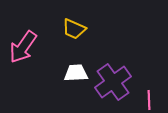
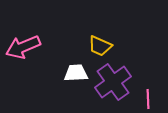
yellow trapezoid: moved 26 px right, 17 px down
pink arrow: rotated 32 degrees clockwise
pink line: moved 1 px left, 1 px up
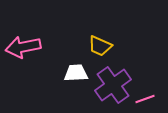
pink arrow: rotated 12 degrees clockwise
purple cross: moved 3 px down
pink line: moved 3 px left; rotated 72 degrees clockwise
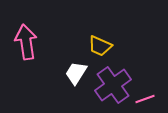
pink arrow: moved 3 px right, 5 px up; rotated 92 degrees clockwise
white trapezoid: rotated 55 degrees counterclockwise
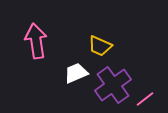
pink arrow: moved 10 px right, 1 px up
white trapezoid: rotated 35 degrees clockwise
pink line: rotated 18 degrees counterclockwise
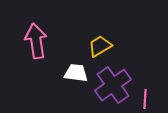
yellow trapezoid: rotated 125 degrees clockwise
white trapezoid: rotated 30 degrees clockwise
pink line: rotated 48 degrees counterclockwise
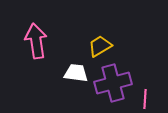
purple cross: moved 2 px up; rotated 21 degrees clockwise
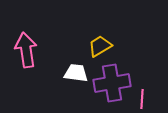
pink arrow: moved 10 px left, 9 px down
purple cross: moved 1 px left; rotated 6 degrees clockwise
pink line: moved 3 px left
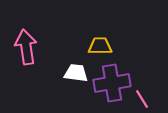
yellow trapezoid: rotated 30 degrees clockwise
pink arrow: moved 3 px up
pink line: rotated 36 degrees counterclockwise
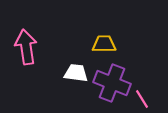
yellow trapezoid: moved 4 px right, 2 px up
purple cross: rotated 30 degrees clockwise
